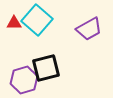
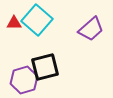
purple trapezoid: moved 2 px right; rotated 12 degrees counterclockwise
black square: moved 1 px left, 1 px up
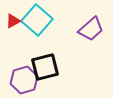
red triangle: moved 1 px left, 2 px up; rotated 28 degrees counterclockwise
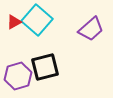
red triangle: moved 1 px right, 1 px down
purple hexagon: moved 6 px left, 4 px up
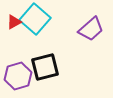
cyan square: moved 2 px left, 1 px up
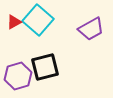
cyan square: moved 3 px right, 1 px down
purple trapezoid: rotated 12 degrees clockwise
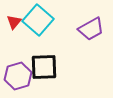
red triangle: rotated 21 degrees counterclockwise
black square: moved 1 px left; rotated 12 degrees clockwise
